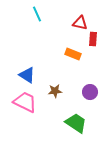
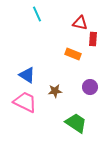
purple circle: moved 5 px up
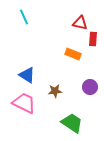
cyan line: moved 13 px left, 3 px down
pink trapezoid: moved 1 px left, 1 px down
green trapezoid: moved 4 px left
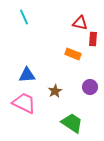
blue triangle: rotated 36 degrees counterclockwise
brown star: rotated 24 degrees counterclockwise
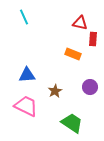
pink trapezoid: moved 2 px right, 3 px down
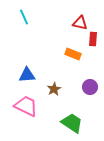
brown star: moved 1 px left, 2 px up
